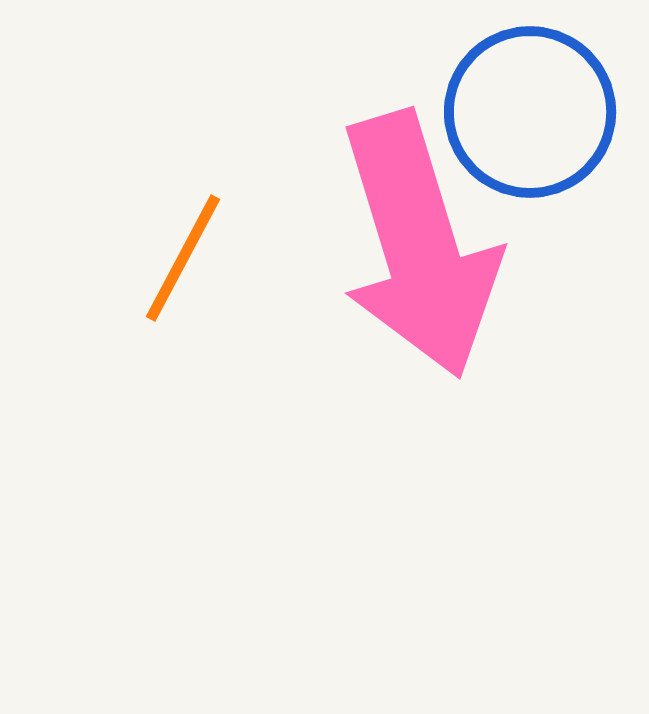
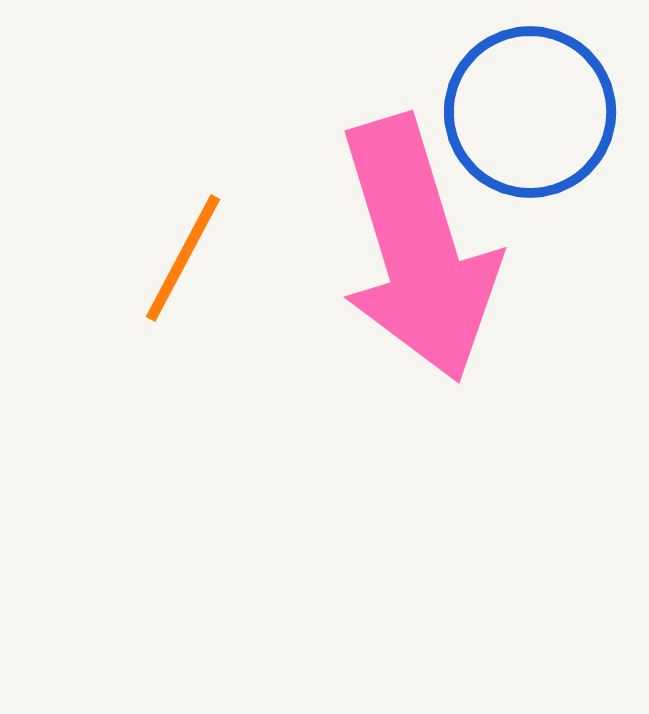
pink arrow: moved 1 px left, 4 px down
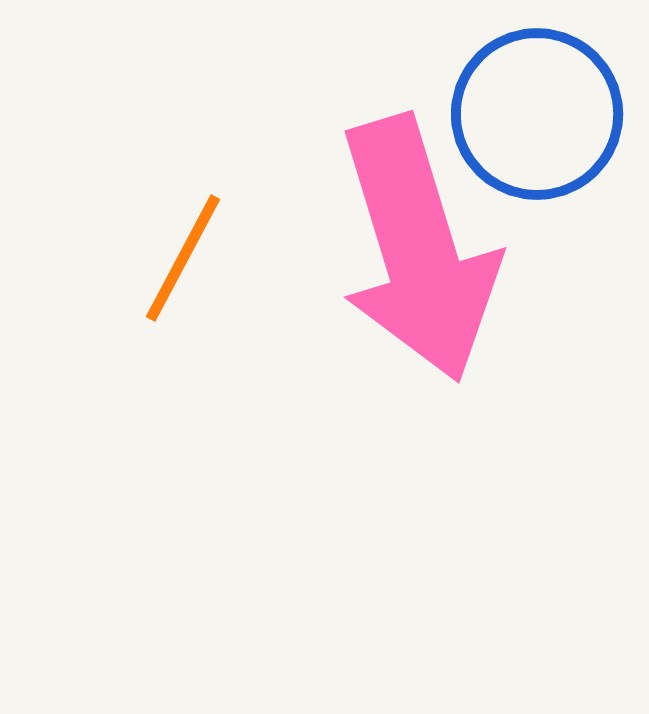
blue circle: moved 7 px right, 2 px down
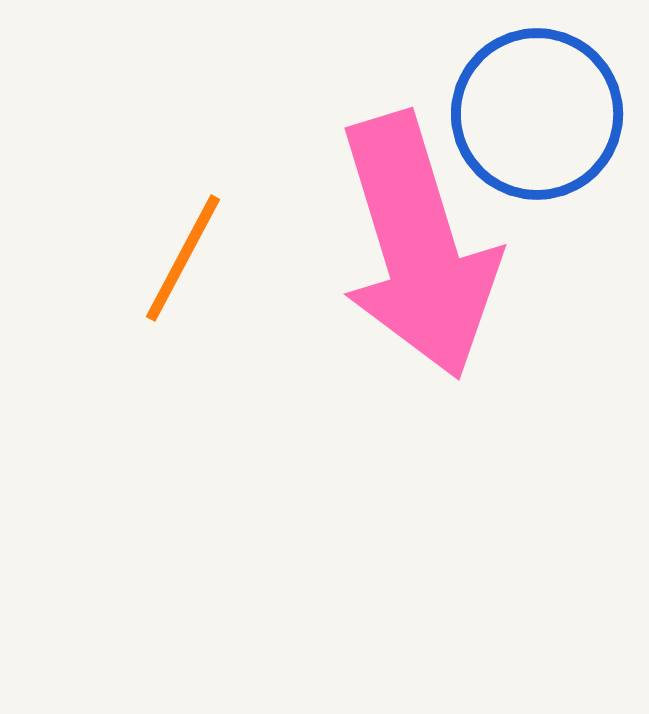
pink arrow: moved 3 px up
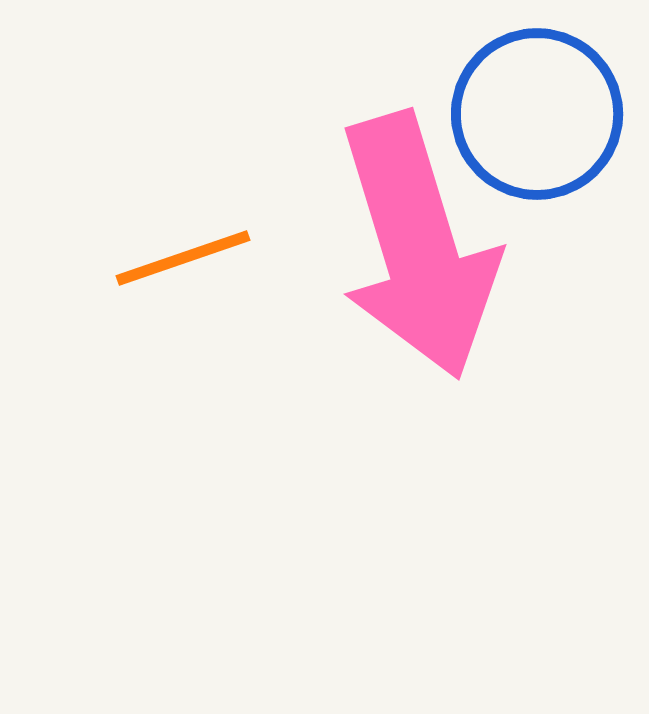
orange line: rotated 43 degrees clockwise
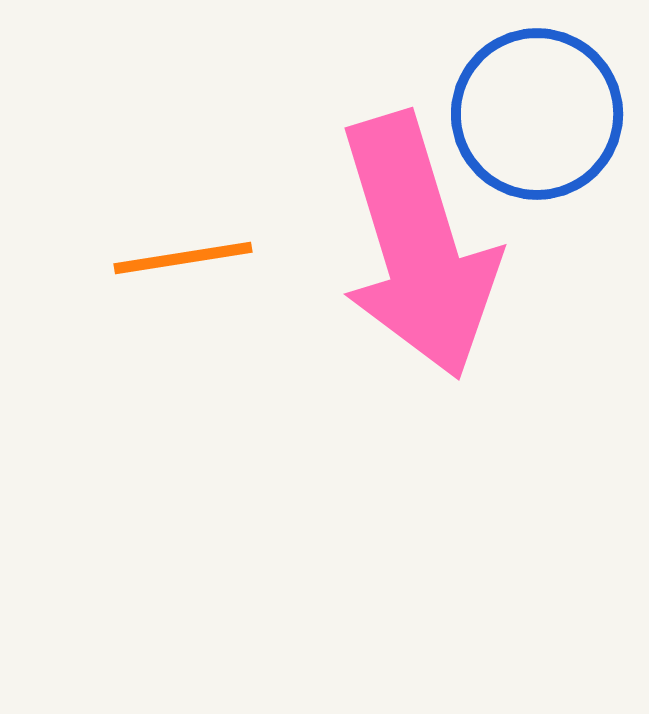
orange line: rotated 10 degrees clockwise
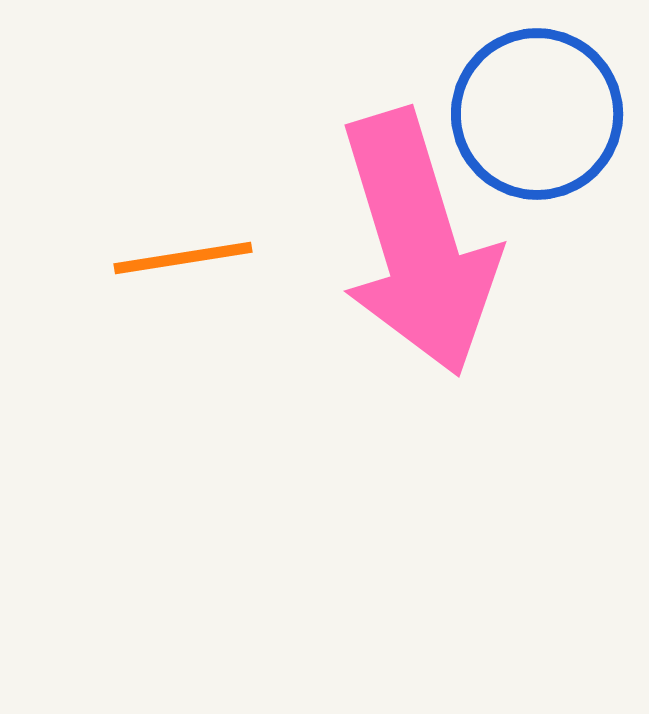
pink arrow: moved 3 px up
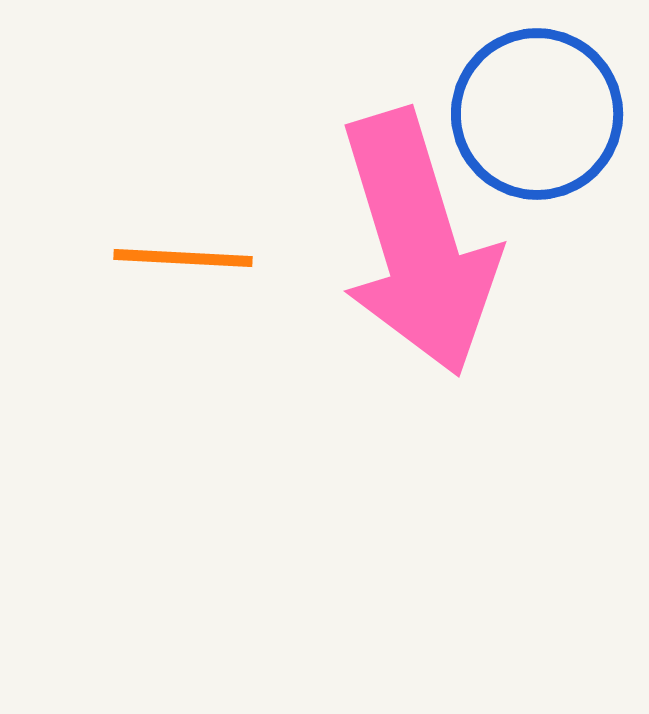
orange line: rotated 12 degrees clockwise
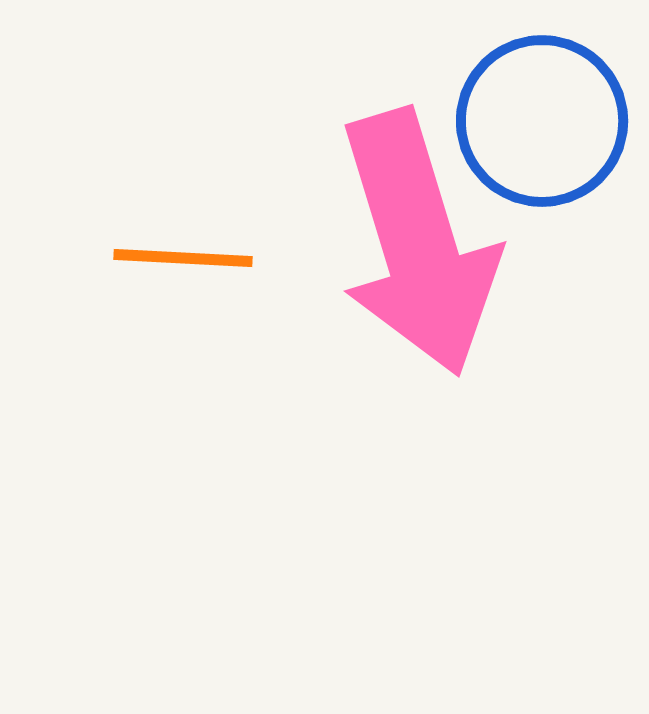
blue circle: moved 5 px right, 7 px down
